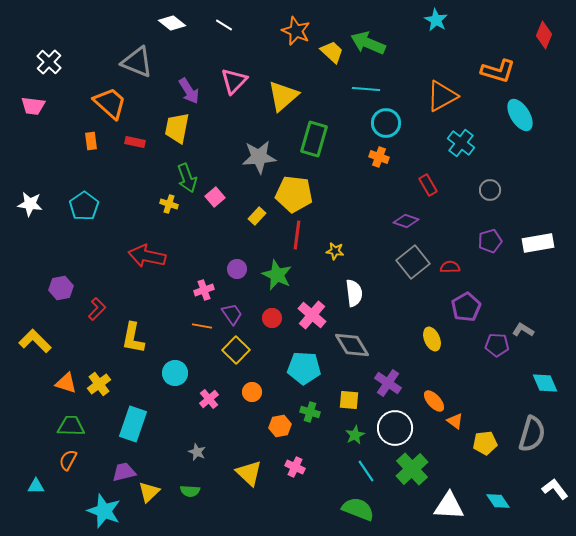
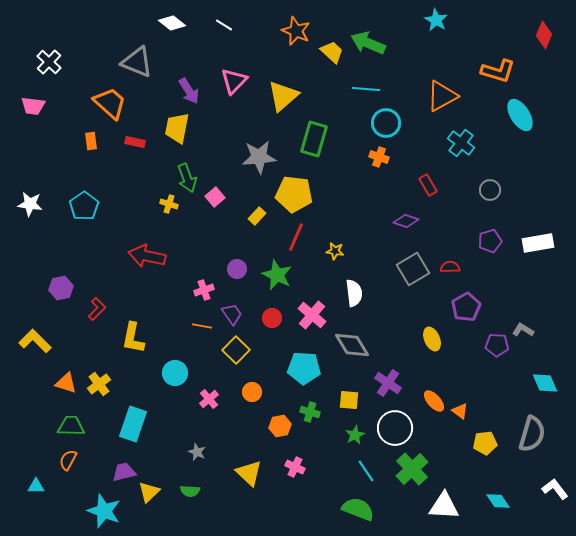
red line at (297, 235): moved 1 px left, 2 px down; rotated 16 degrees clockwise
gray square at (413, 262): moved 7 px down; rotated 8 degrees clockwise
orange triangle at (455, 421): moved 5 px right, 10 px up
white triangle at (449, 506): moved 5 px left
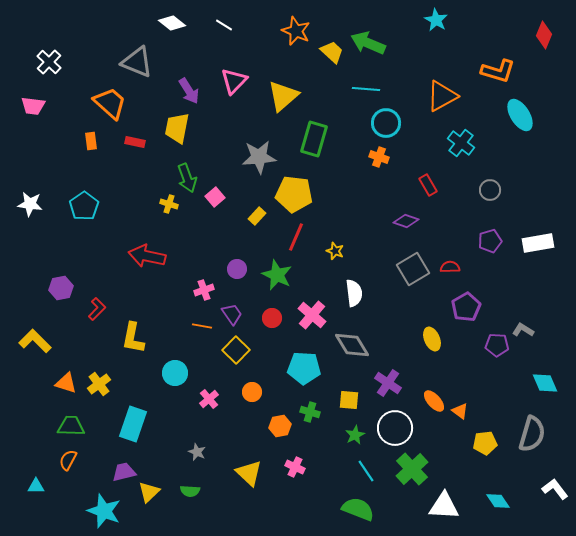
yellow star at (335, 251): rotated 12 degrees clockwise
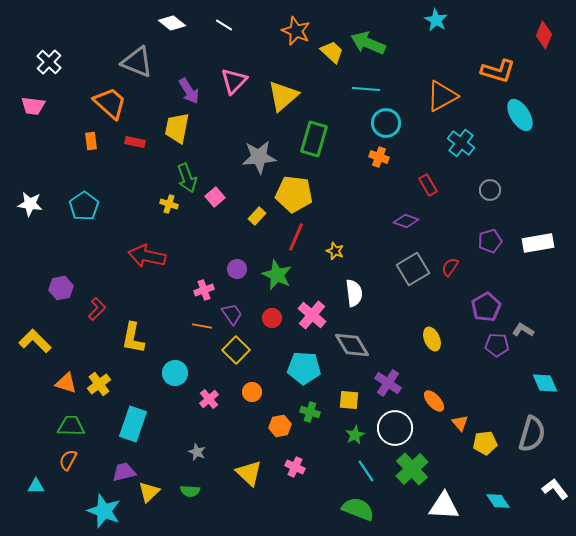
red semicircle at (450, 267): rotated 54 degrees counterclockwise
purple pentagon at (466, 307): moved 20 px right
orange triangle at (460, 411): moved 12 px down; rotated 12 degrees clockwise
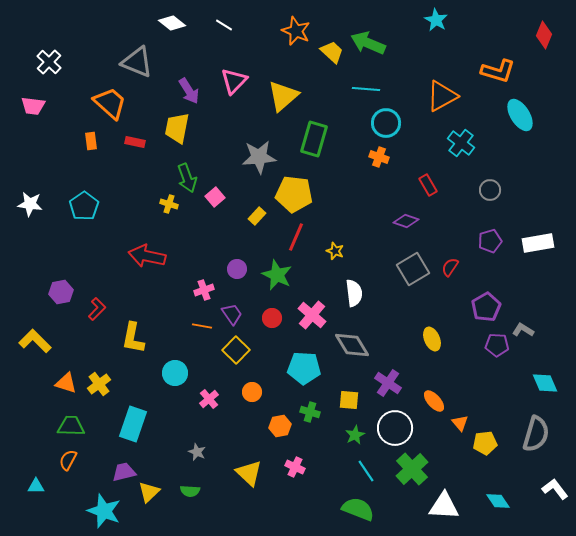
purple hexagon at (61, 288): moved 4 px down
gray semicircle at (532, 434): moved 4 px right
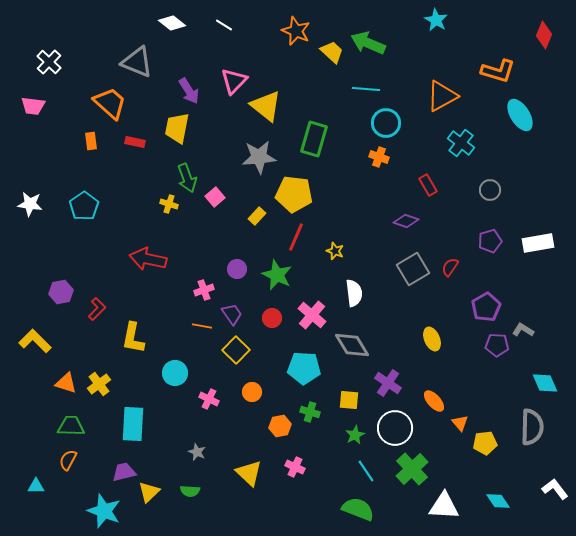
yellow triangle at (283, 96): moved 17 px left, 10 px down; rotated 40 degrees counterclockwise
red arrow at (147, 256): moved 1 px right, 3 px down
pink cross at (209, 399): rotated 24 degrees counterclockwise
cyan rectangle at (133, 424): rotated 16 degrees counterclockwise
gray semicircle at (536, 434): moved 4 px left, 7 px up; rotated 15 degrees counterclockwise
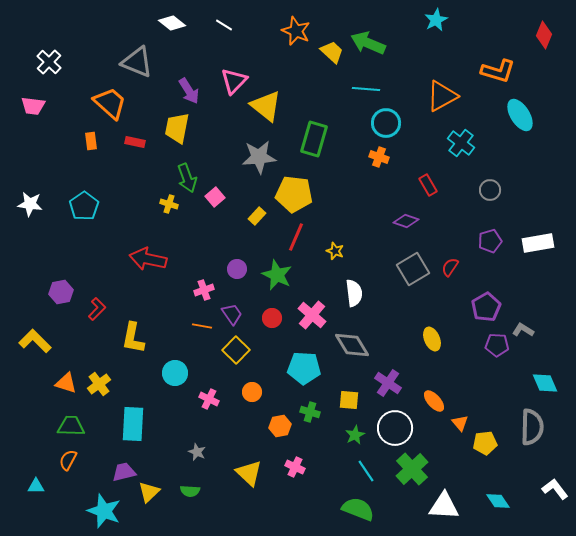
cyan star at (436, 20): rotated 15 degrees clockwise
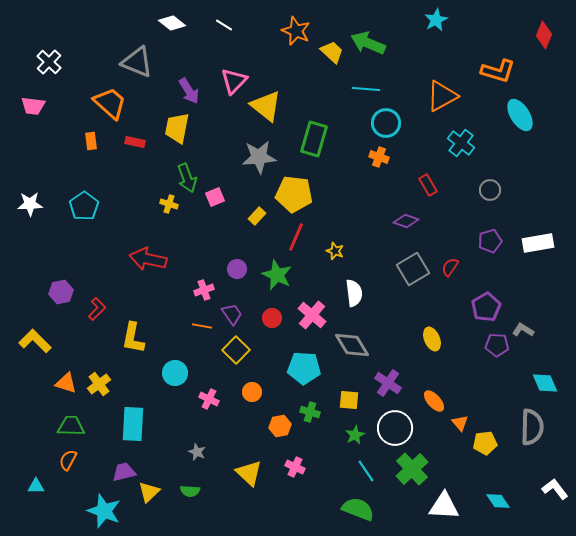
pink square at (215, 197): rotated 18 degrees clockwise
white star at (30, 204): rotated 10 degrees counterclockwise
